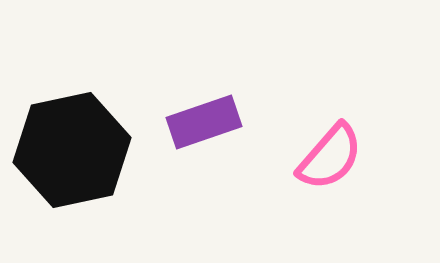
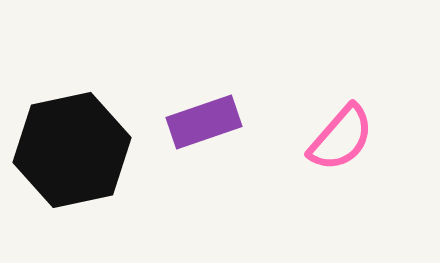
pink semicircle: moved 11 px right, 19 px up
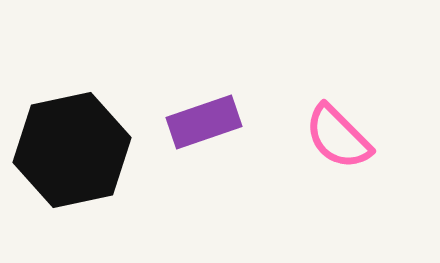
pink semicircle: moved 3 px left, 1 px up; rotated 94 degrees clockwise
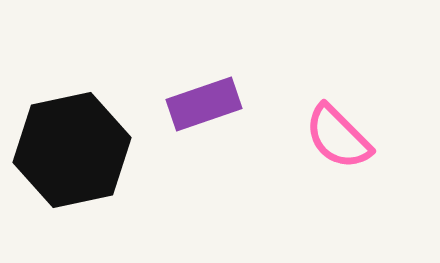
purple rectangle: moved 18 px up
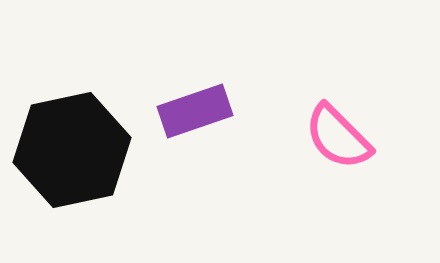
purple rectangle: moved 9 px left, 7 px down
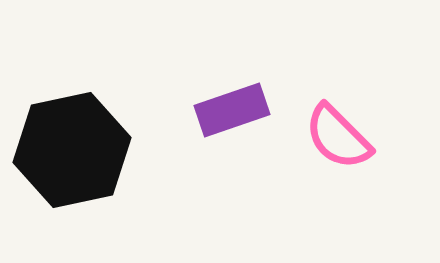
purple rectangle: moved 37 px right, 1 px up
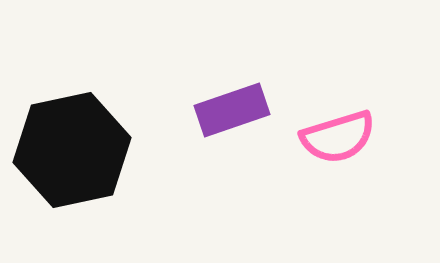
pink semicircle: rotated 62 degrees counterclockwise
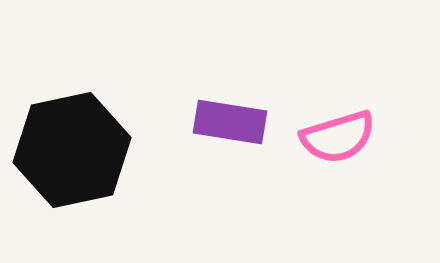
purple rectangle: moved 2 px left, 12 px down; rotated 28 degrees clockwise
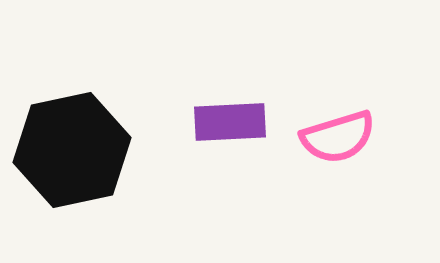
purple rectangle: rotated 12 degrees counterclockwise
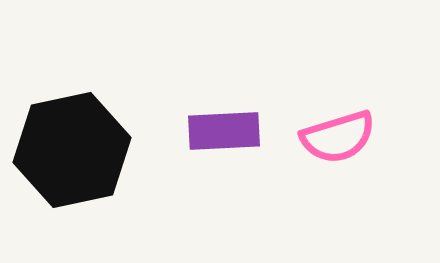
purple rectangle: moved 6 px left, 9 px down
